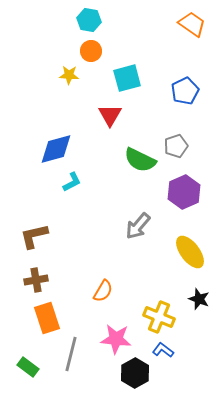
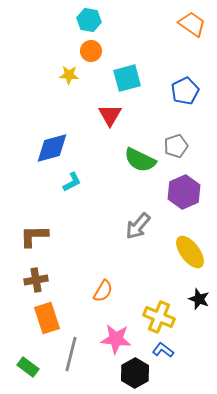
blue diamond: moved 4 px left, 1 px up
brown L-shape: rotated 12 degrees clockwise
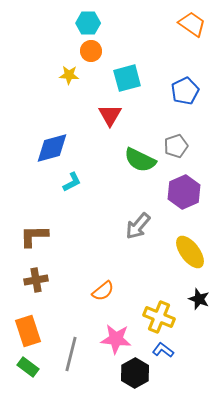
cyan hexagon: moved 1 px left, 3 px down; rotated 10 degrees counterclockwise
orange semicircle: rotated 20 degrees clockwise
orange rectangle: moved 19 px left, 13 px down
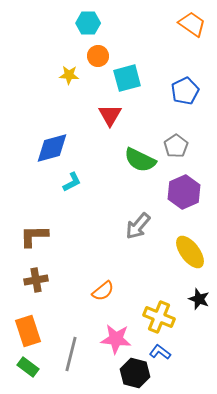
orange circle: moved 7 px right, 5 px down
gray pentagon: rotated 15 degrees counterclockwise
blue L-shape: moved 3 px left, 2 px down
black hexagon: rotated 16 degrees counterclockwise
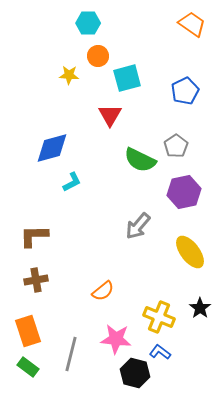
purple hexagon: rotated 12 degrees clockwise
black star: moved 1 px right, 9 px down; rotated 15 degrees clockwise
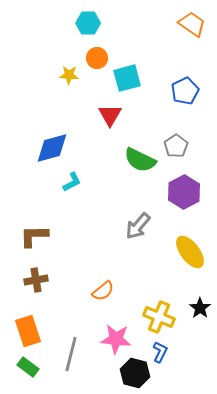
orange circle: moved 1 px left, 2 px down
purple hexagon: rotated 16 degrees counterclockwise
blue L-shape: rotated 80 degrees clockwise
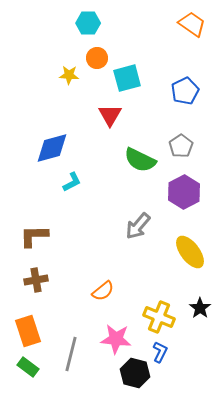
gray pentagon: moved 5 px right
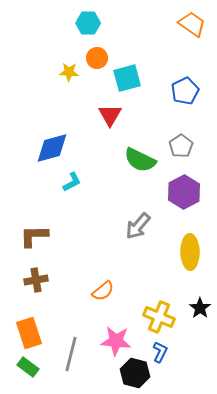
yellow star: moved 3 px up
yellow ellipse: rotated 36 degrees clockwise
orange rectangle: moved 1 px right, 2 px down
pink star: moved 2 px down
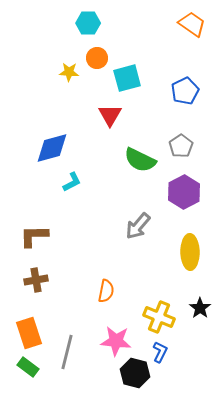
orange semicircle: moved 3 px right; rotated 40 degrees counterclockwise
gray line: moved 4 px left, 2 px up
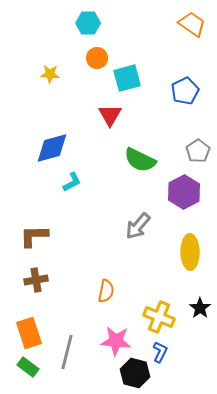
yellow star: moved 19 px left, 2 px down
gray pentagon: moved 17 px right, 5 px down
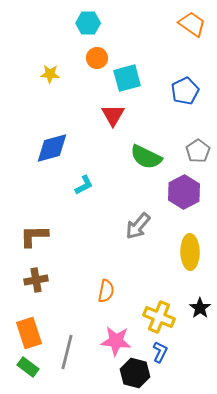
red triangle: moved 3 px right
green semicircle: moved 6 px right, 3 px up
cyan L-shape: moved 12 px right, 3 px down
